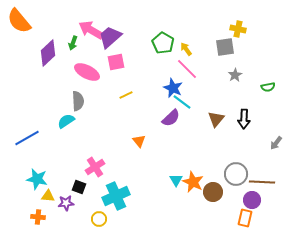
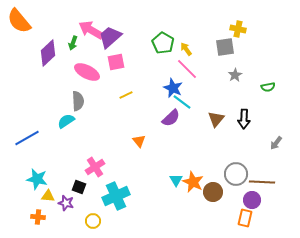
purple star: rotated 21 degrees clockwise
yellow circle: moved 6 px left, 2 px down
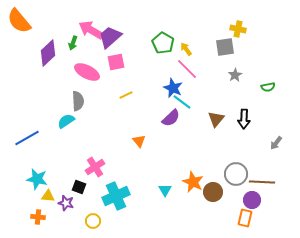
cyan triangle: moved 11 px left, 10 px down
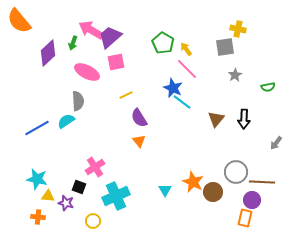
purple semicircle: moved 32 px left; rotated 102 degrees clockwise
blue line: moved 10 px right, 10 px up
gray circle: moved 2 px up
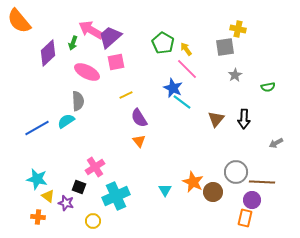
gray arrow: rotated 24 degrees clockwise
yellow triangle: rotated 32 degrees clockwise
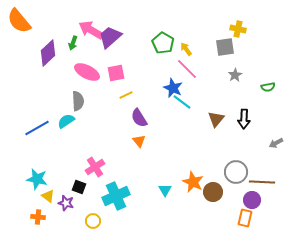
pink square: moved 11 px down
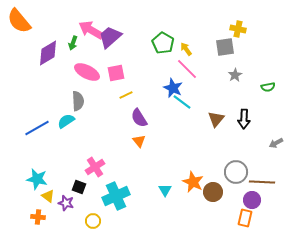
purple diamond: rotated 12 degrees clockwise
